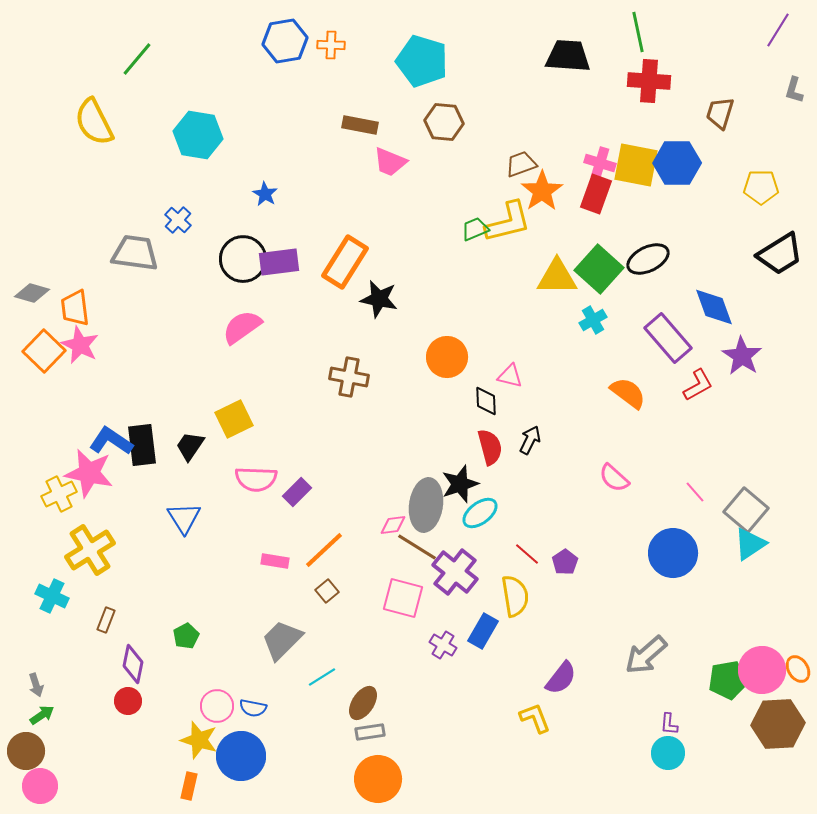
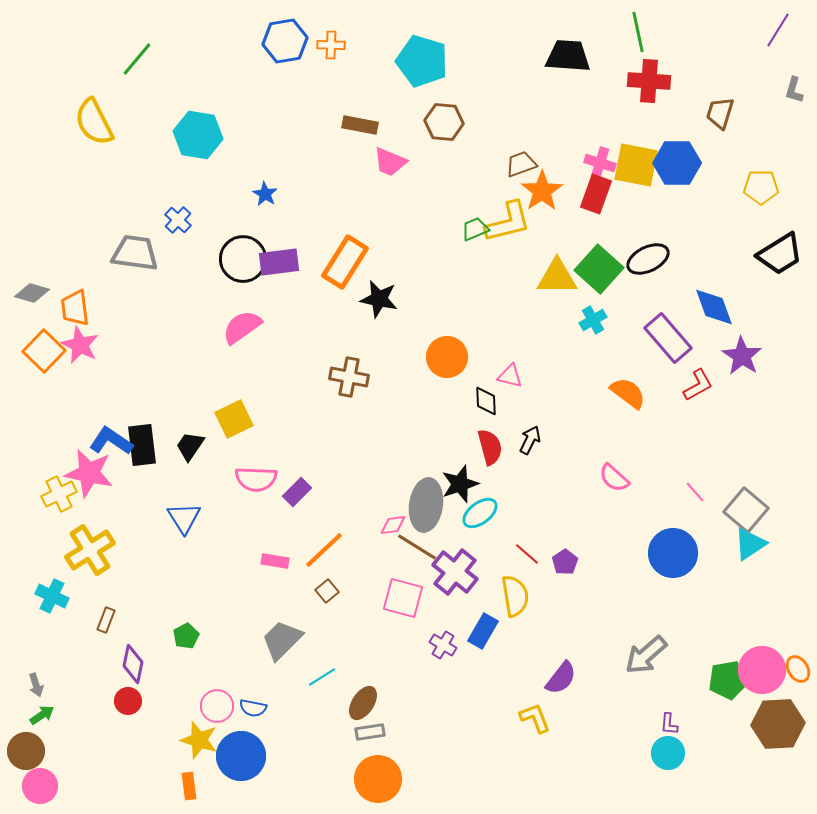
orange rectangle at (189, 786): rotated 20 degrees counterclockwise
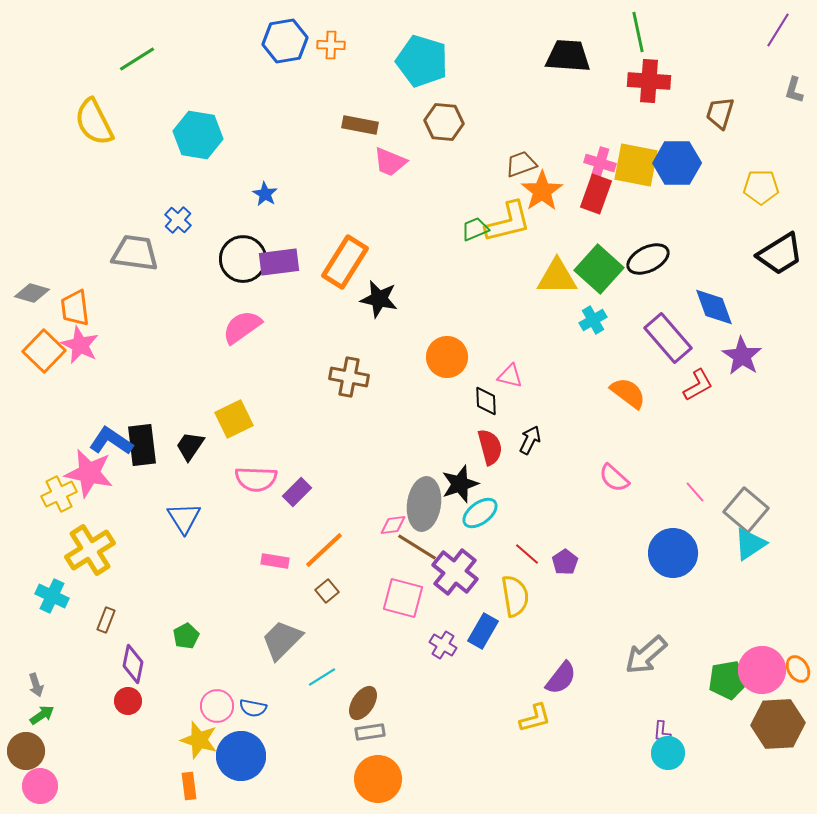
green line at (137, 59): rotated 18 degrees clockwise
gray ellipse at (426, 505): moved 2 px left, 1 px up
yellow L-shape at (535, 718): rotated 96 degrees clockwise
purple L-shape at (669, 724): moved 7 px left, 8 px down
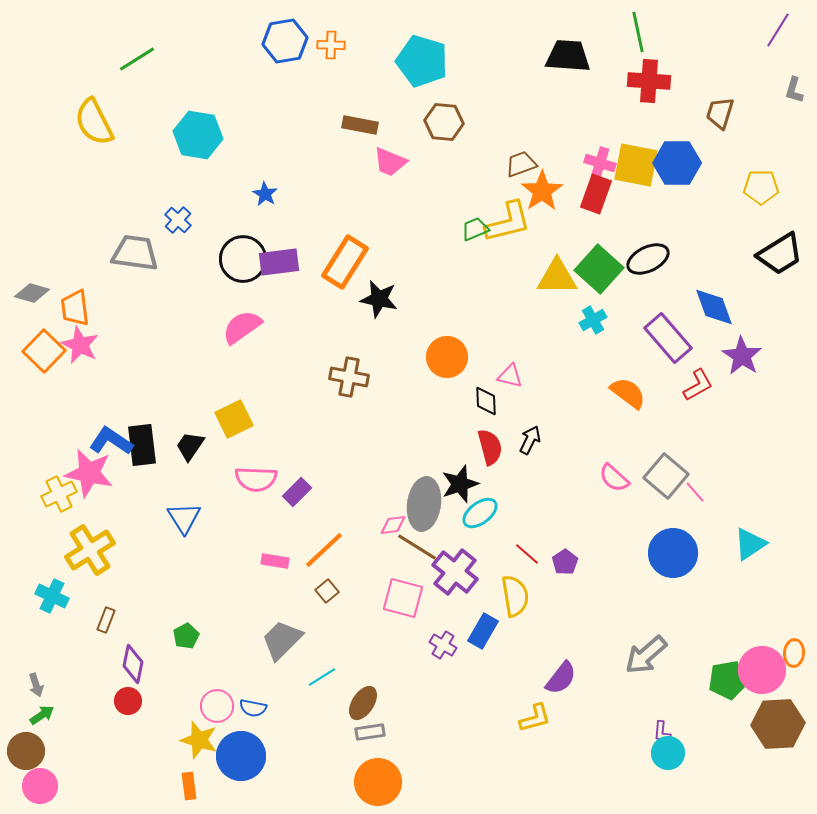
gray square at (746, 510): moved 80 px left, 34 px up
orange ellipse at (798, 669): moved 4 px left, 16 px up; rotated 36 degrees clockwise
orange circle at (378, 779): moved 3 px down
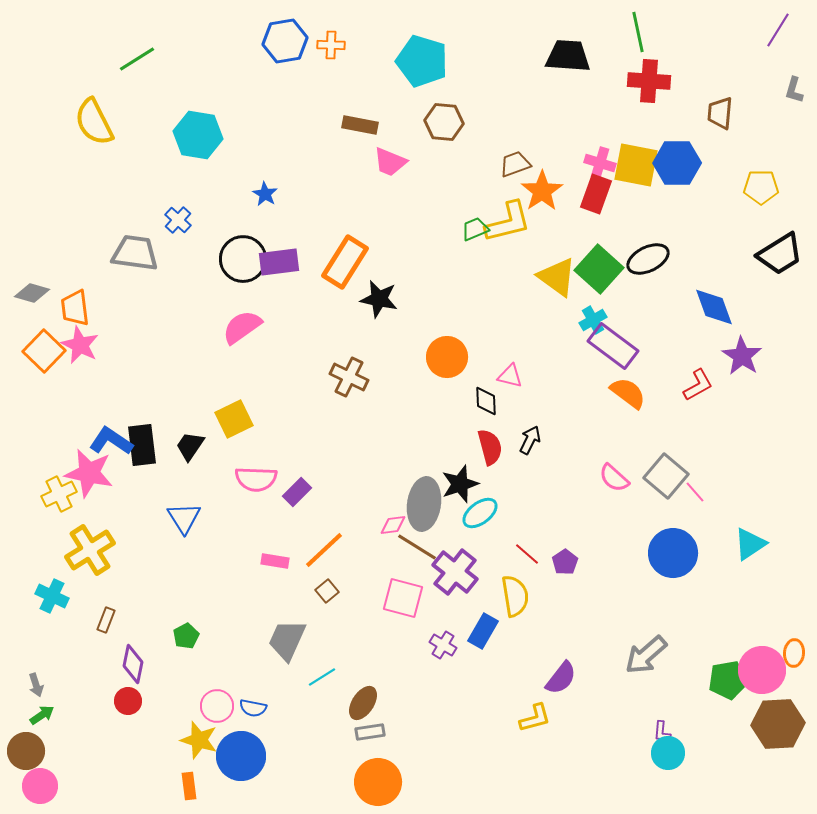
brown trapezoid at (720, 113): rotated 12 degrees counterclockwise
brown trapezoid at (521, 164): moved 6 px left
yellow triangle at (557, 277): rotated 36 degrees clockwise
purple rectangle at (668, 338): moved 55 px left, 8 px down; rotated 12 degrees counterclockwise
brown cross at (349, 377): rotated 15 degrees clockwise
gray trapezoid at (282, 640): moved 5 px right; rotated 21 degrees counterclockwise
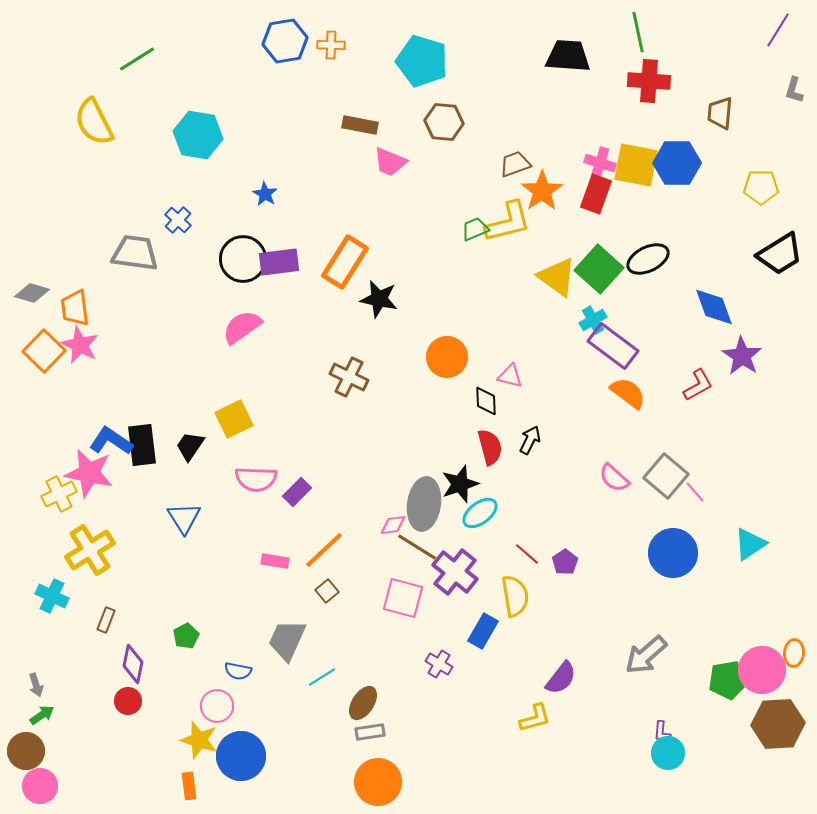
purple cross at (443, 645): moved 4 px left, 19 px down
blue semicircle at (253, 708): moved 15 px left, 37 px up
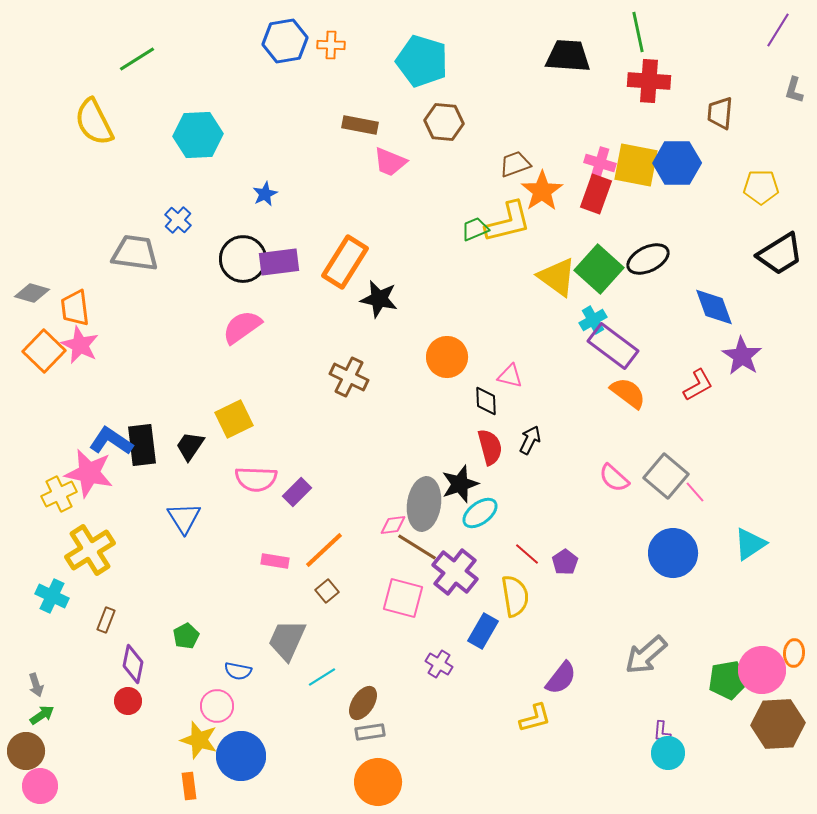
cyan hexagon at (198, 135): rotated 12 degrees counterclockwise
blue star at (265, 194): rotated 15 degrees clockwise
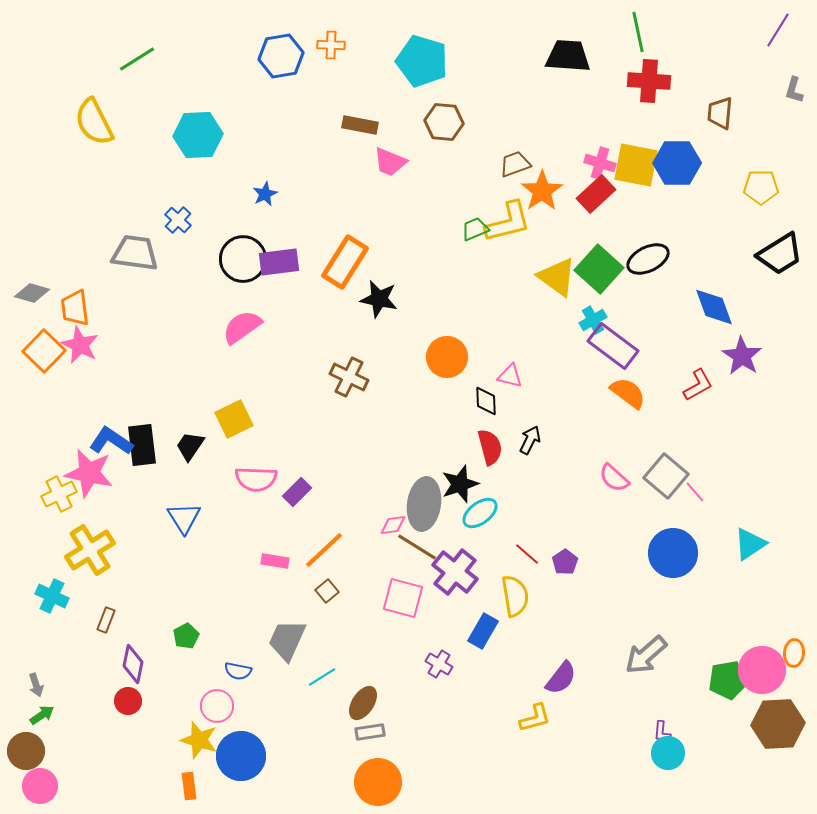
blue hexagon at (285, 41): moved 4 px left, 15 px down
red rectangle at (596, 194): rotated 27 degrees clockwise
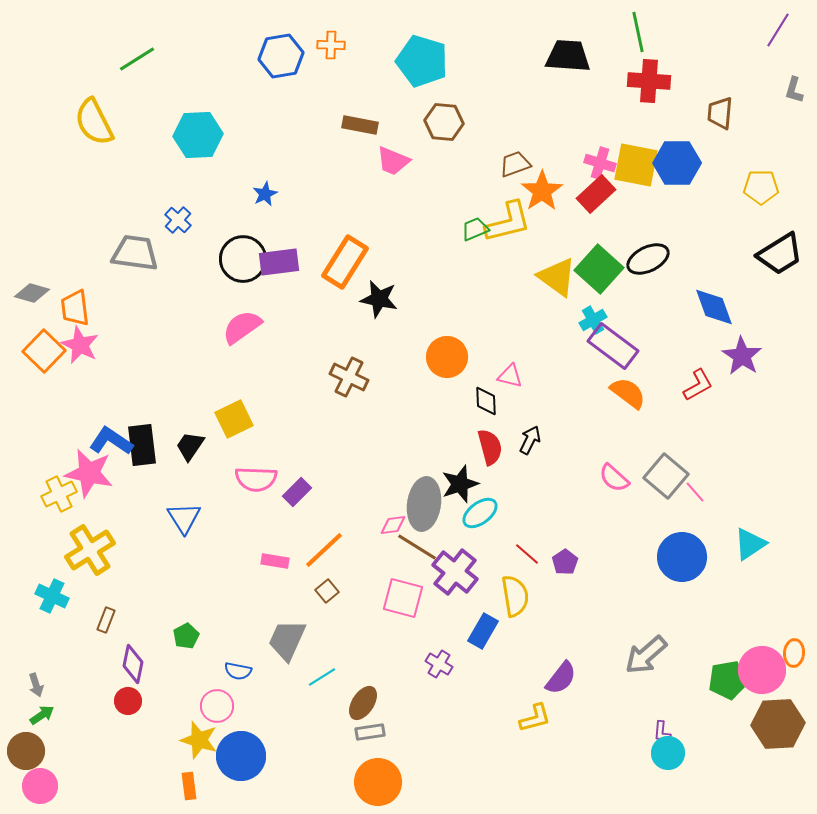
pink trapezoid at (390, 162): moved 3 px right, 1 px up
blue circle at (673, 553): moved 9 px right, 4 px down
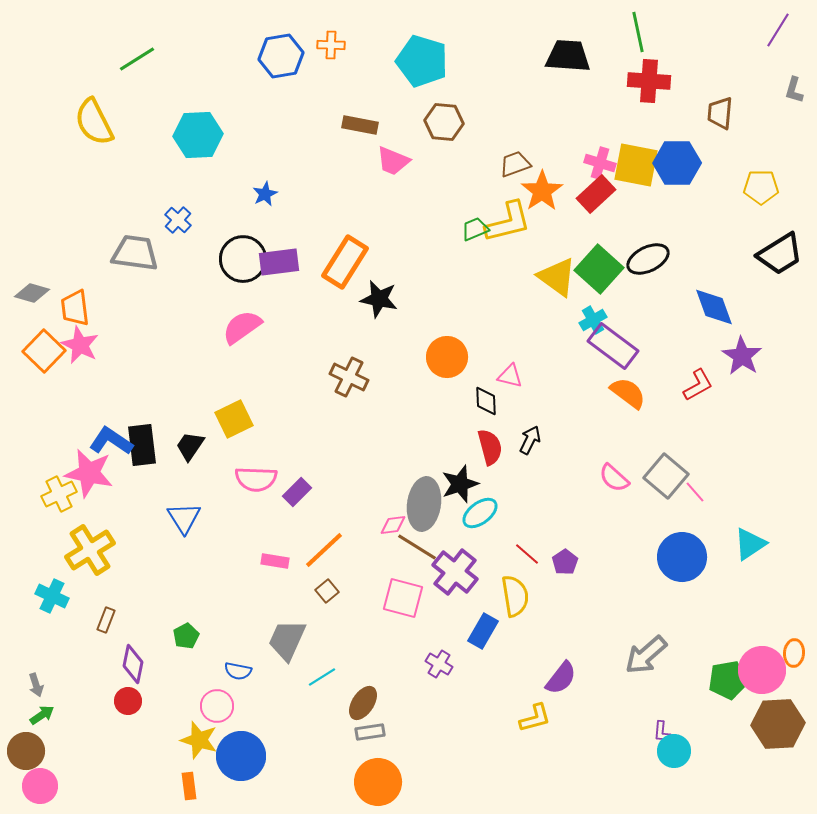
cyan circle at (668, 753): moved 6 px right, 2 px up
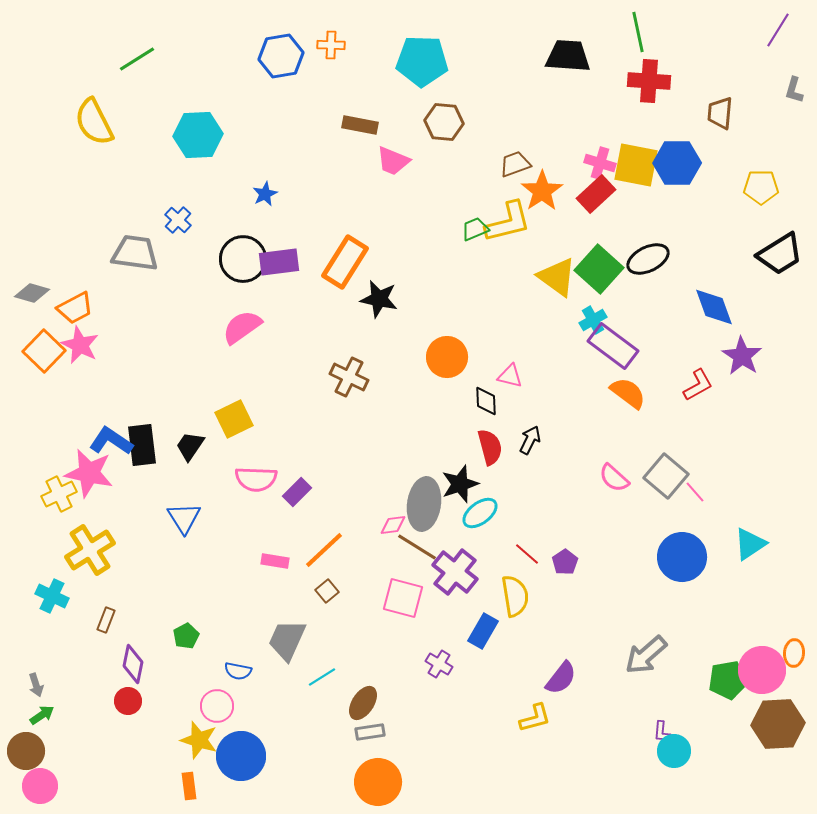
cyan pentagon at (422, 61): rotated 15 degrees counterclockwise
orange trapezoid at (75, 308): rotated 111 degrees counterclockwise
